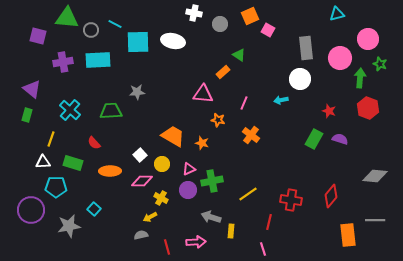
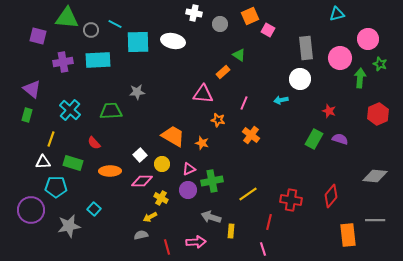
red hexagon at (368, 108): moved 10 px right, 6 px down; rotated 15 degrees clockwise
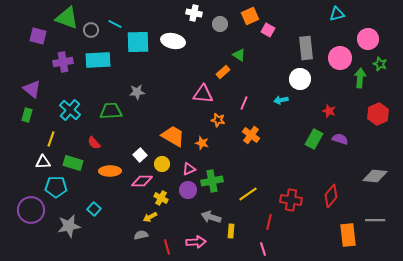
green triangle at (67, 18): rotated 15 degrees clockwise
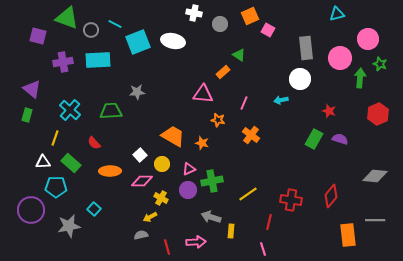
cyan square at (138, 42): rotated 20 degrees counterclockwise
yellow line at (51, 139): moved 4 px right, 1 px up
green rectangle at (73, 163): moved 2 px left; rotated 24 degrees clockwise
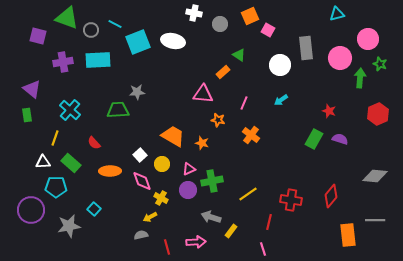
white circle at (300, 79): moved 20 px left, 14 px up
cyan arrow at (281, 100): rotated 24 degrees counterclockwise
green trapezoid at (111, 111): moved 7 px right, 1 px up
green rectangle at (27, 115): rotated 24 degrees counterclockwise
pink diamond at (142, 181): rotated 70 degrees clockwise
yellow rectangle at (231, 231): rotated 32 degrees clockwise
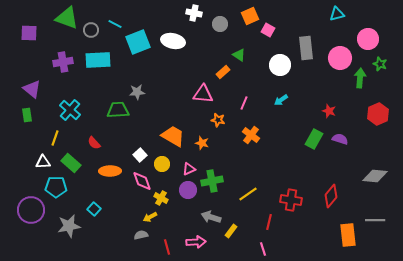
purple square at (38, 36): moved 9 px left, 3 px up; rotated 12 degrees counterclockwise
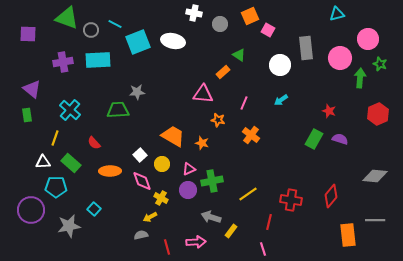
purple square at (29, 33): moved 1 px left, 1 px down
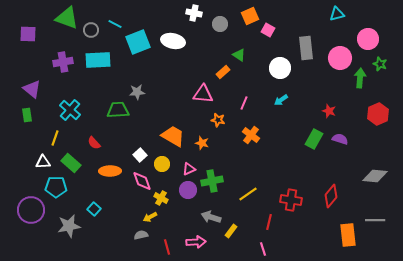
white circle at (280, 65): moved 3 px down
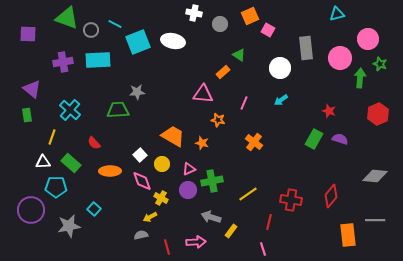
orange cross at (251, 135): moved 3 px right, 7 px down
yellow line at (55, 138): moved 3 px left, 1 px up
